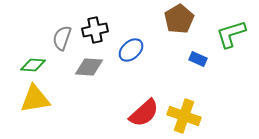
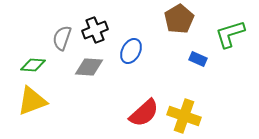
black cross: rotated 10 degrees counterclockwise
green L-shape: moved 1 px left
blue ellipse: moved 1 px down; rotated 20 degrees counterclockwise
yellow triangle: moved 3 px left, 2 px down; rotated 12 degrees counterclockwise
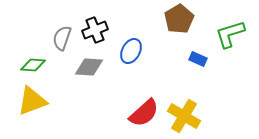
yellow cross: rotated 12 degrees clockwise
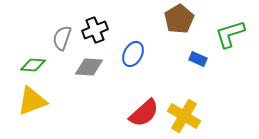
blue ellipse: moved 2 px right, 3 px down
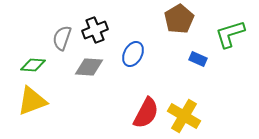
red semicircle: moved 2 px right; rotated 20 degrees counterclockwise
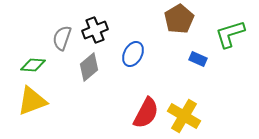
gray diamond: rotated 44 degrees counterclockwise
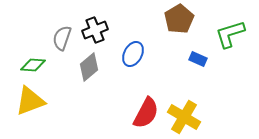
yellow triangle: moved 2 px left
yellow cross: moved 1 px down
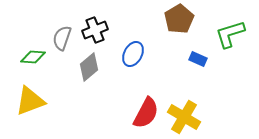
green diamond: moved 8 px up
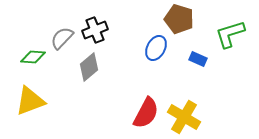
brown pentagon: rotated 24 degrees counterclockwise
gray semicircle: rotated 25 degrees clockwise
blue ellipse: moved 23 px right, 6 px up
